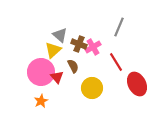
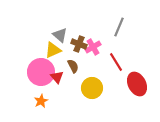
yellow triangle: rotated 18 degrees clockwise
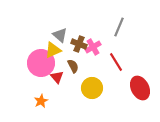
pink circle: moved 9 px up
red ellipse: moved 3 px right, 4 px down
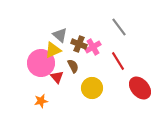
gray line: rotated 60 degrees counterclockwise
red line: moved 2 px right, 1 px up
red ellipse: rotated 15 degrees counterclockwise
orange star: rotated 16 degrees clockwise
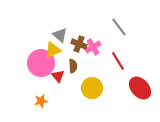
brown semicircle: rotated 24 degrees clockwise
red triangle: moved 1 px right, 1 px up
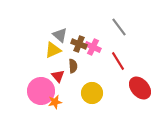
pink cross: rotated 35 degrees counterclockwise
pink circle: moved 28 px down
yellow circle: moved 5 px down
orange star: moved 14 px right, 1 px down
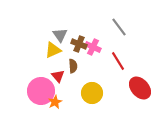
gray triangle: rotated 14 degrees clockwise
orange star: rotated 16 degrees counterclockwise
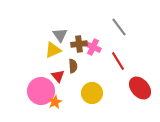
brown cross: rotated 28 degrees counterclockwise
